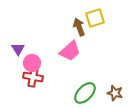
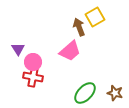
yellow square: moved 1 px up; rotated 12 degrees counterclockwise
pink circle: moved 1 px right, 1 px up
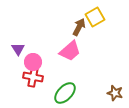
brown arrow: rotated 48 degrees clockwise
green ellipse: moved 20 px left
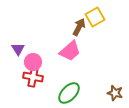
green ellipse: moved 4 px right
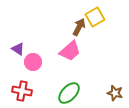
purple triangle: rotated 24 degrees counterclockwise
red cross: moved 11 px left, 14 px down
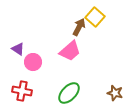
yellow square: rotated 18 degrees counterclockwise
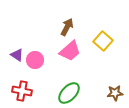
yellow square: moved 8 px right, 24 px down
brown arrow: moved 12 px left
purple triangle: moved 1 px left, 6 px down
pink circle: moved 2 px right, 2 px up
brown star: rotated 21 degrees counterclockwise
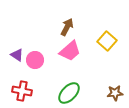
yellow square: moved 4 px right
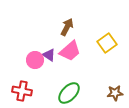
yellow square: moved 2 px down; rotated 12 degrees clockwise
purple triangle: moved 32 px right
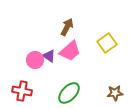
purple triangle: moved 1 px down
